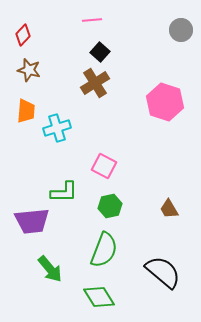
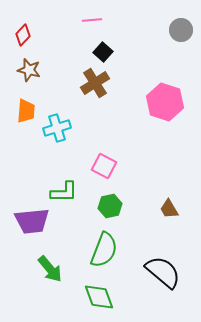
black square: moved 3 px right
green diamond: rotated 12 degrees clockwise
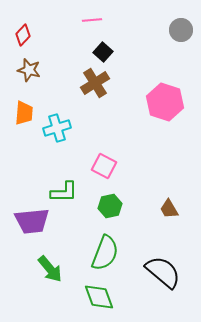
orange trapezoid: moved 2 px left, 2 px down
green semicircle: moved 1 px right, 3 px down
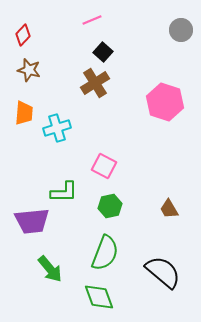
pink line: rotated 18 degrees counterclockwise
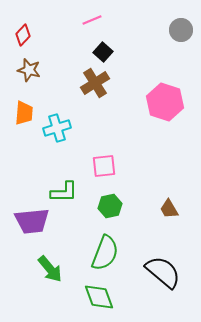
pink square: rotated 35 degrees counterclockwise
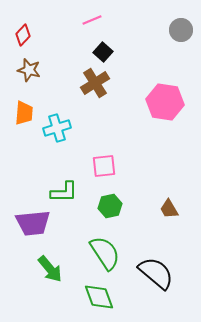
pink hexagon: rotated 9 degrees counterclockwise
purple trapezoid: moved 1 px right, 2 px down
green semicircle: rotated 54 degrees counterclockwise
black semicircle: moved 7 px left, 1 px down
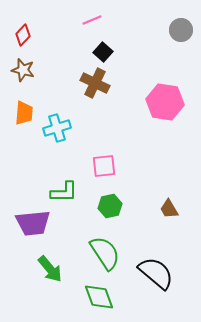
brown star: moved 6 px left
brown cross: rotated 32 degrees counterclockwise
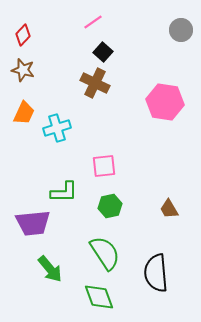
pink line: moved 1 px right, 2 px down; rotated 12 degrees counterclockwise
orange trapezoid: rotated 20 degrees clockwise
black semicircle: rotated 135 degrees counterclockwise
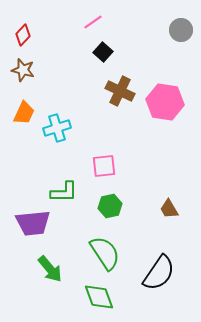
brown cross: moved 25 px right, 8 px down
black semicircle: moved 3 px right; rotated 141 degrees counterclockwise
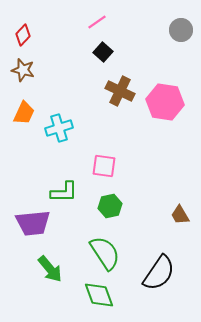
pink line: moved 4 px right
cyan cross: moved 2 px right
pink square: rotated 15 degrees clockwise
brown trapezoid: moved 11 px right, 6 px down
green diamond: moved 2 px up
